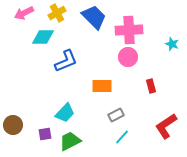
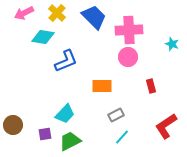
yellow cross: rotated 18 degrees counterclockwise
cyan diamond: rotated 10 degrees clockwise
cyan trapezoid: moved 1 px down
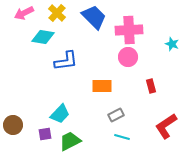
blue L-shape: rotated 15 degrees clockwise
cyan trapezoid: moved 5 px left
cyan line: rotated 63 degrees clockwise
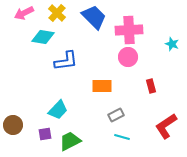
cyan trapezoid: moved 2 px left, 4 px up
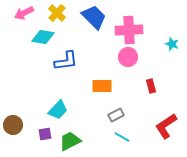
cyan line: rotated 14 degrees clockwise
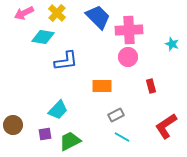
blue trapezoid: moved 4 px right
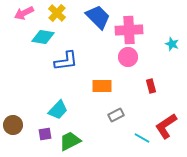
cyan line: moved 20 px right, 1 px down
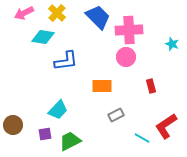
pink circle: moved 2 px left
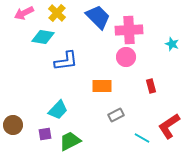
red L-shape: moved 3 px right
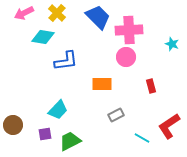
orange rectangle: moved 2 px up
